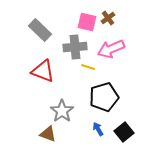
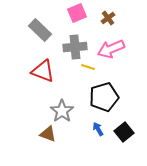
pink square: moved 10 px left, 9 px up; rotated 36 degrees counterclockwise
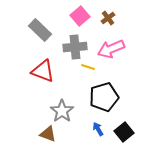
pink square: moved 3 px right, 3 px down; rotated 18 degrees counterclockwise
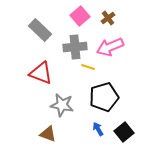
pink arrow: moved 1 px left, 2 px up
red triangle: moved 2 px left, 2 px down
gray star: moved 6 px up; rotated 25 degrees counterclockwise
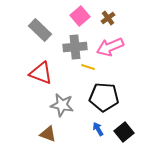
black pentagon: rotated 20 degrees clockwise
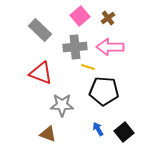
pink arrow: rotated 24 degrees clockwise
black pentagon: moved 6 px up
gray star: rotated 10 degrees counterclockwise
